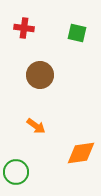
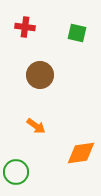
red cross: moved 1 px right, 1 px up
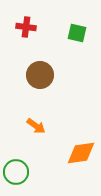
red cross: moved 1 px right
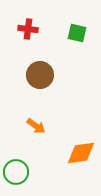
red cross: moved 2 px right, 2 px down
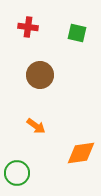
red cross: moved 2 px up
green circle: moved 1 px right, 1 px down
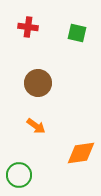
brown circle: moved 2 px left, 8 px down
green circle: moved 2 px right, 2 px down
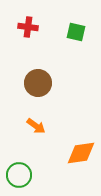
green square: moved 1 px left, 1 px up
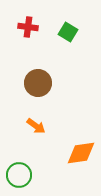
green square: moved 8 px left; rotated 18 degrees clockwise
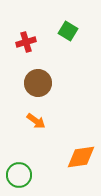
red cross: moved 2 px left, 15 px down; rotated 24 degrees counterclockwise
green square: moved 1 px up
orange arrow: moved 5 px up
orange diamond: moved 4 px down
